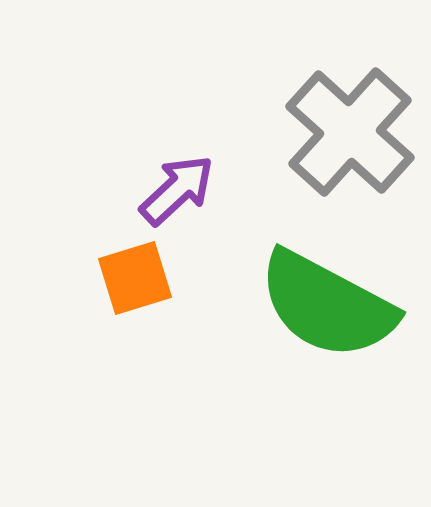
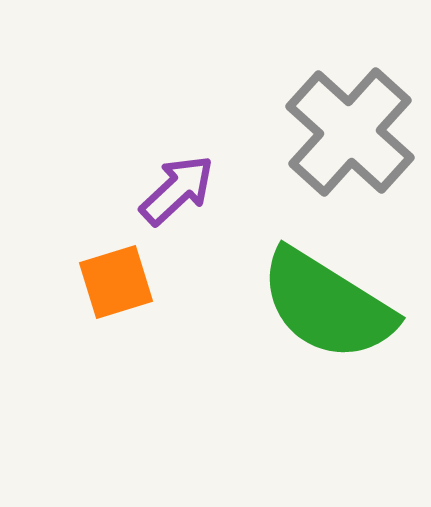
orange square: moved 19 px left, 4 px down
green semicircle: rotated 4 degrees clockwise
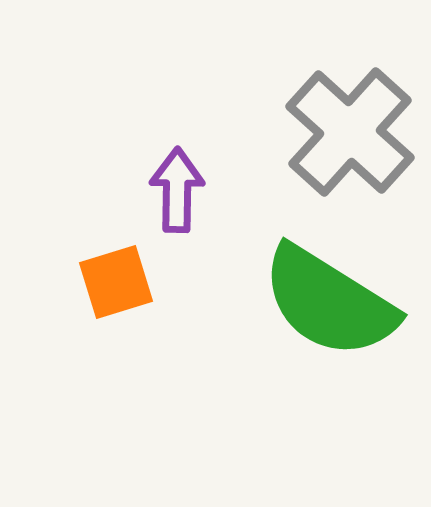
purple arrow: rotated 46 degrees counterclockwise
green semicircle: moved 2 px right, 3 px up
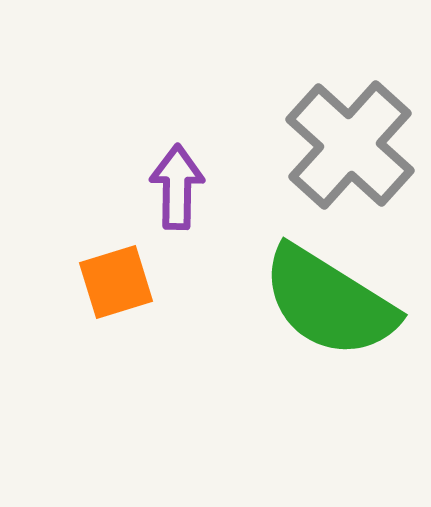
gray cross: moved 13 px down
purple arrow: moved 3 px up
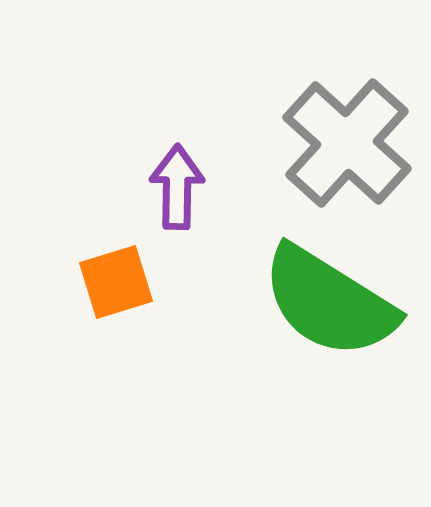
gray cross: moved 3 px left, 2 px up
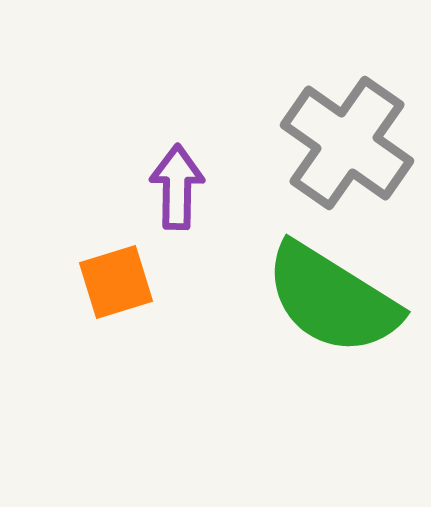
gray cross: rotated 7 degrees counterclockwise
green semicircle: moved 3 px right, 3 px up
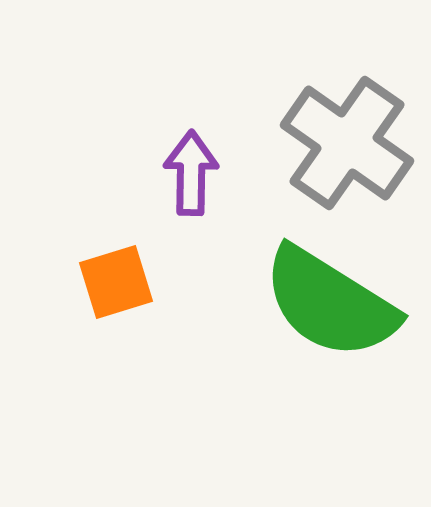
purple arrow: moved 14 px right, 14 px up
green semicircle: moved 2 px left, 4 px down
